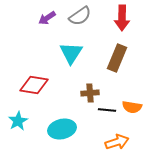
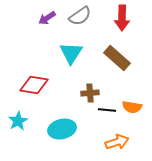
brown rectangle: rotated 72 degrees counterclockwise
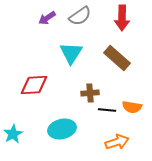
red diamond: rotated 12 degrees counterclockwise
cyan star: moved 5 px left, 13 px down
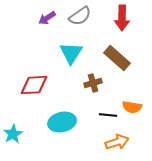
brown cross: moved 3 px right, 10 px up; rotated 12 degrees counterclockwise
black line: moved 1 px right, 5 px down
cyan ellipse: moved 7 px up
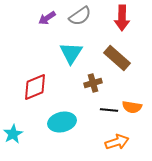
red diamond: moved 1 px right, 2 px down; rotated 20 degrees counterclockwise
black line: moved 1 px right, 5 px up
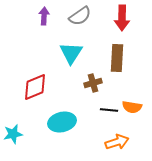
purple arrow: moved 3 px left, 2 px up; rotated 126 degrees clockwise
brown rectangle: rotated 52 degrees clockwise
cyan star: rotated 18 degrees clockwise
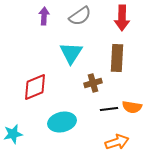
black line: moved 1 px up; rotated 12 degrees counterclockwise
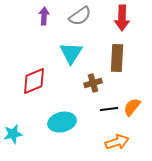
red diamond: moved 1 px left, 6 px up
orange semicircle: rotated 120 degrees clockwise
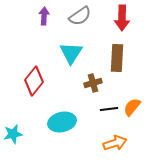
red diamond: rotated 28 degrees counterclockwise
orange arrow: moved 2 px left, 1 px down
